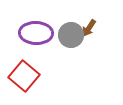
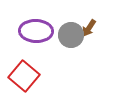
purple ellipse: moved 2 px up
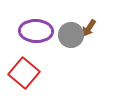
red square: moved 3 px up
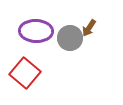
gray circle: moved 1 px left, 3 px down
red square: moved 1 px right
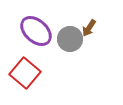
purple ellipse: rotated 40 degrees clockwise
gray circle: moved 1 px down
